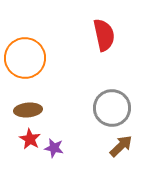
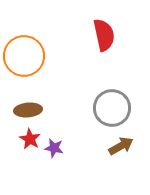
orange circle: moved 1 px left, 2 px up
brown arrow: rotated 15 degrees clockwise
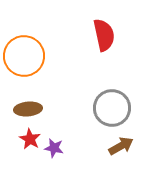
brown ellipse: moved 1 px up
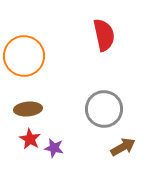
gray circle: moved 8 px left, 1 px down
brown arrow: moved 2 px right, 1 px down
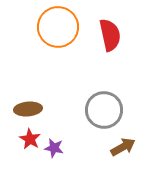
red semicircle: moved 6 px right
orange circle: moved 34 px right, 29 px up
gray circle: moved 1 px down
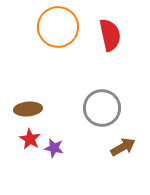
gray circle: moved 2 px left, 2 px up
